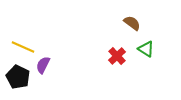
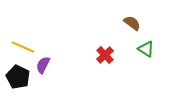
red cross: moved 12 px left, 1 px up
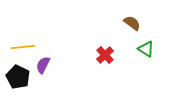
yellow line: rotated 30 degrees counterclockwise
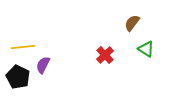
brown semicircle: rotated 90 degrees counterclockwise
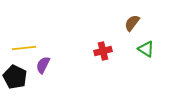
yellow line: moved 1 px right, 1 px down
red cross: moved 2 px left, 4 px up; rotated 30 degrees clockwise
black pentagon: moved 3 px left
